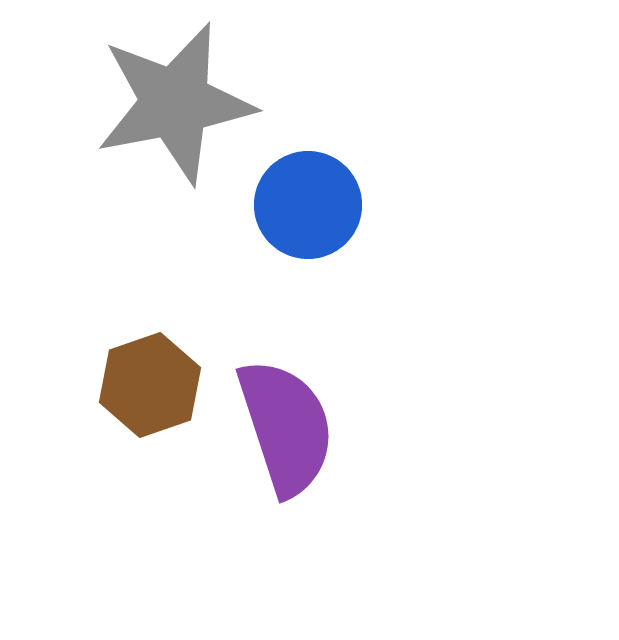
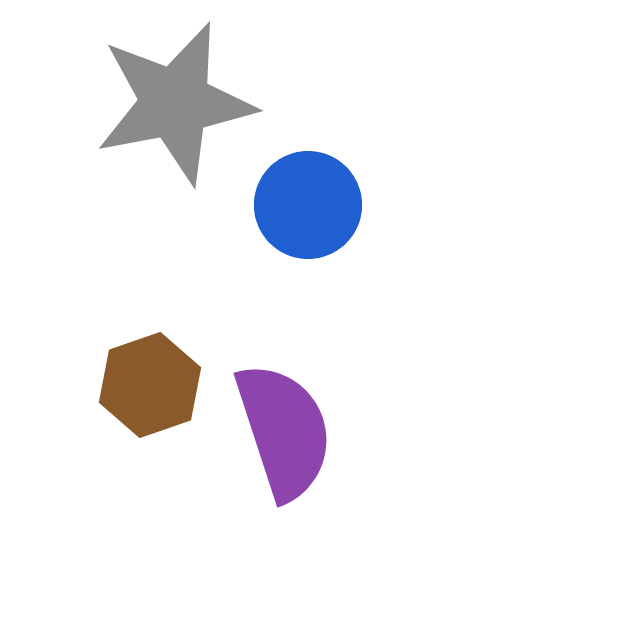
purple semicircle: moved 2 px left, 4 px down
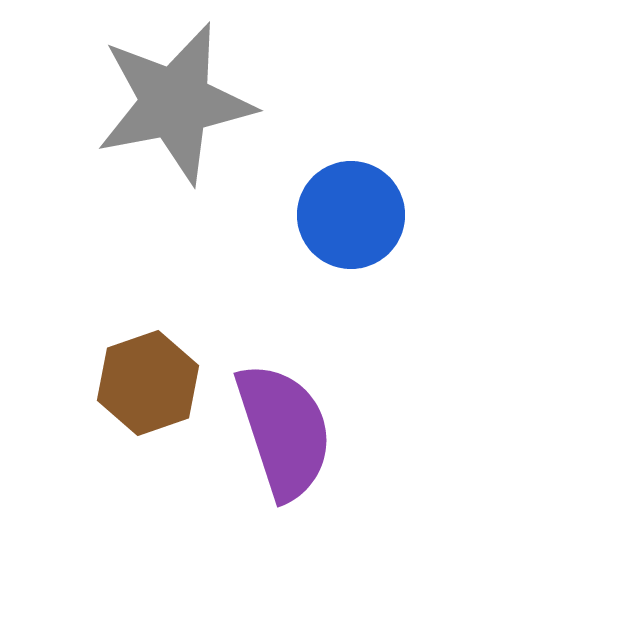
blue circle: moved 43 px right, 10 px down
brown hexagon: moved 2 px left, 2 px up
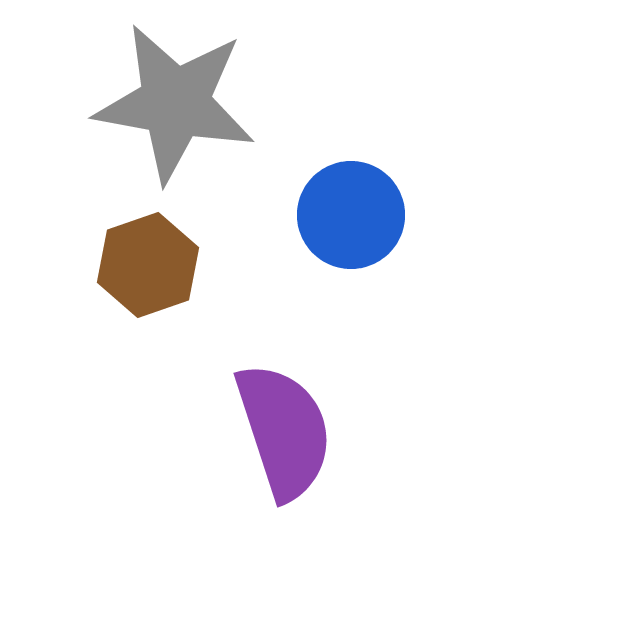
gray star: rotated 21 degrees clockwise
brown hexagon: moved 118 px up
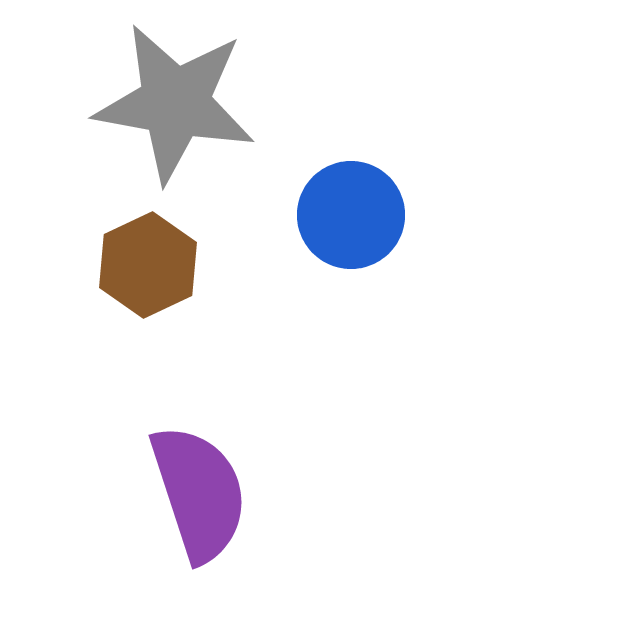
brown hexagon: rotated 6 degrees counterclockwise
purple semicircle: moved 85 px left, 62 px down
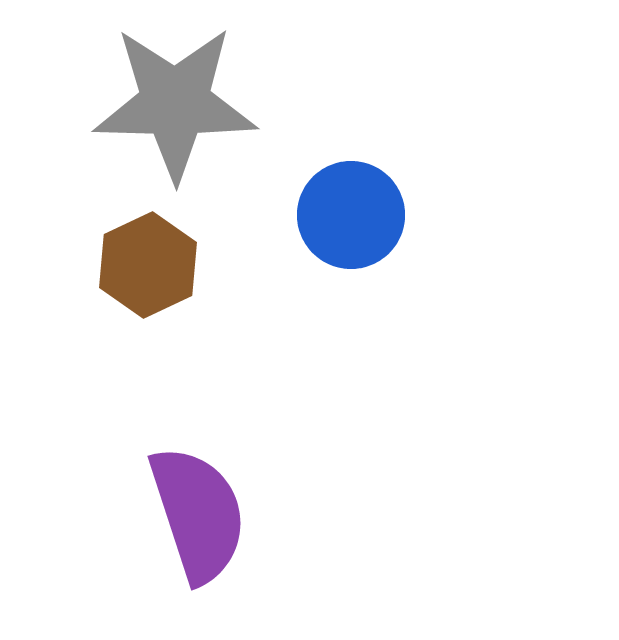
gray star: rotated 9 degrees counterclockwise
purple semicircle: moved 1 px left, 21 px down
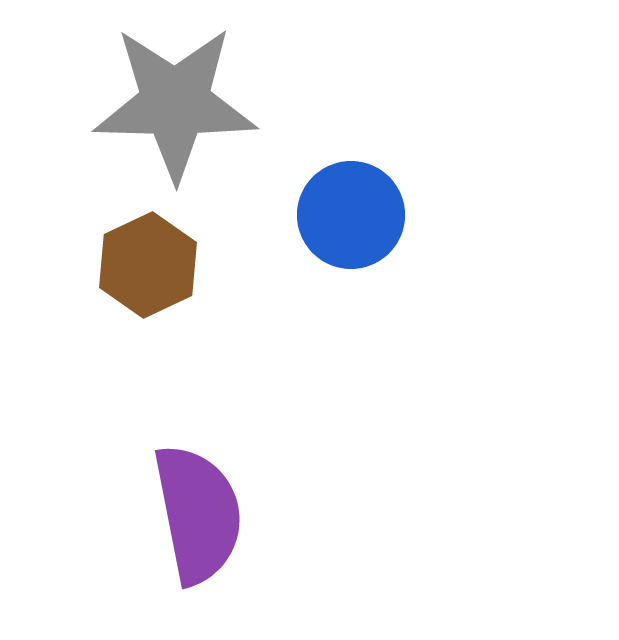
purple semicircle: rotated 7 degrees clockwise
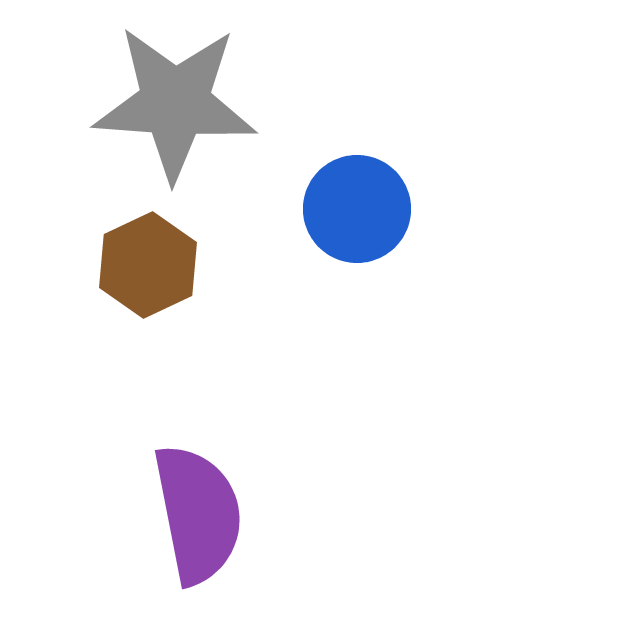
gray star: rotated 3 degrees clockwise
blue circle: moved 6 px right, 6 px up
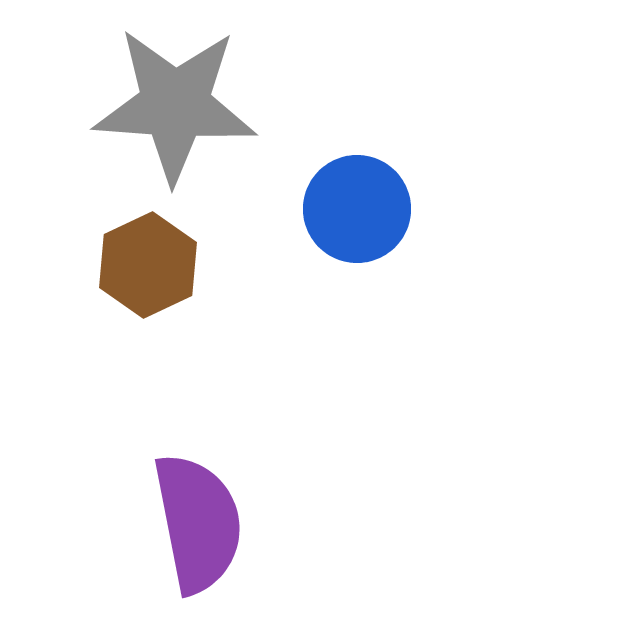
gray star: moved 2 px down
purple semicircle: moved 9 px down
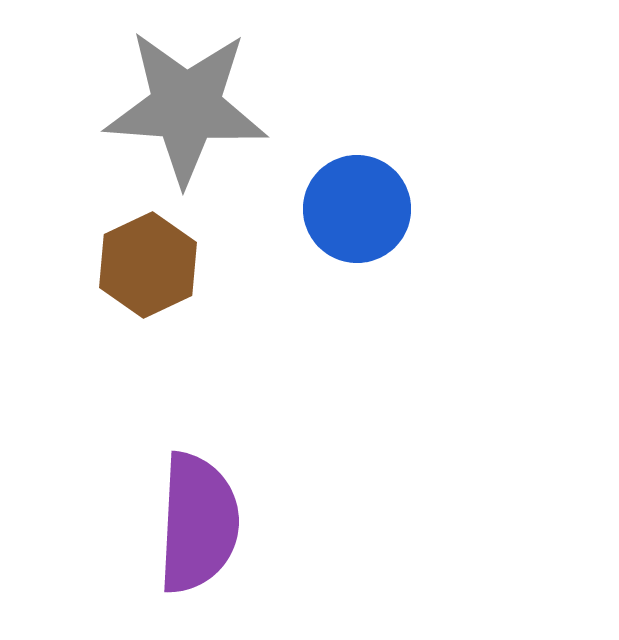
gray star: moved 11 px right, 2 px down
purple semicircle: rotated 14 degrees clockwise
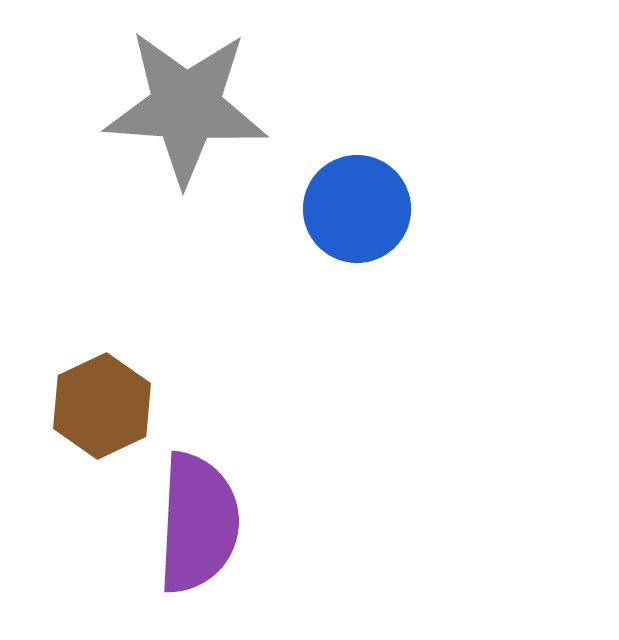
brown hexagon: moved 46 px left, 141 px down
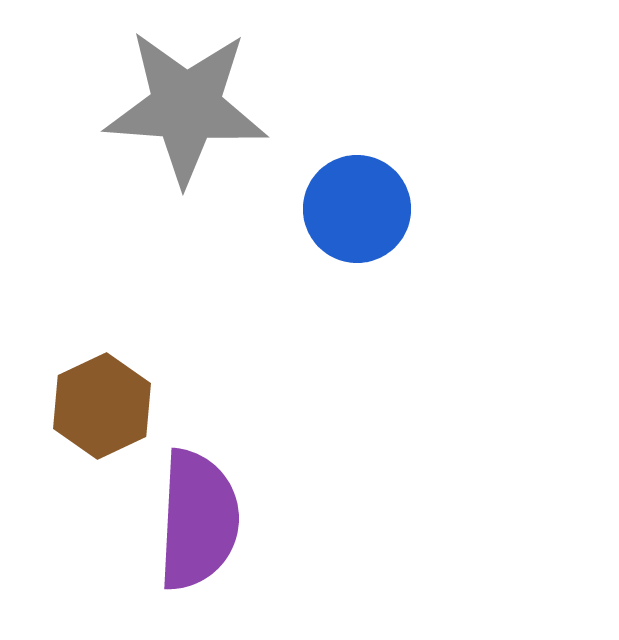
purple semicircle: moved 3 px up
